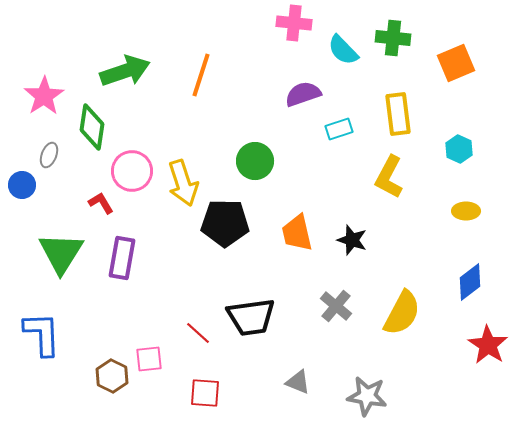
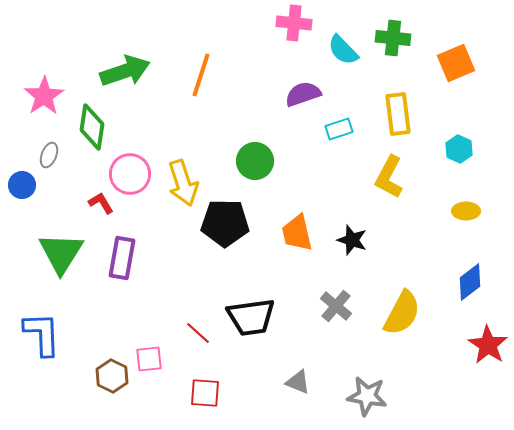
pink circle: moved 2 px left, 3 px down
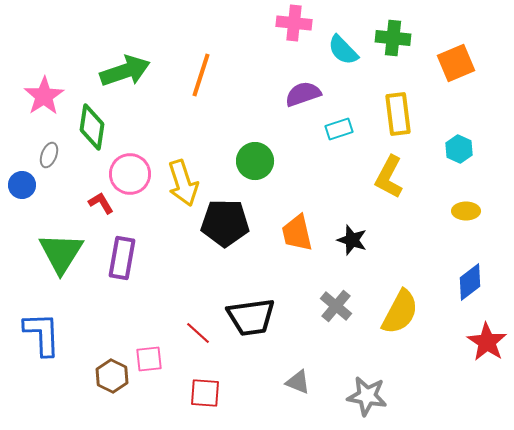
yellow semicircle: moved 2 px left, 1 px up
red star: moved 1 px left, 3 px up
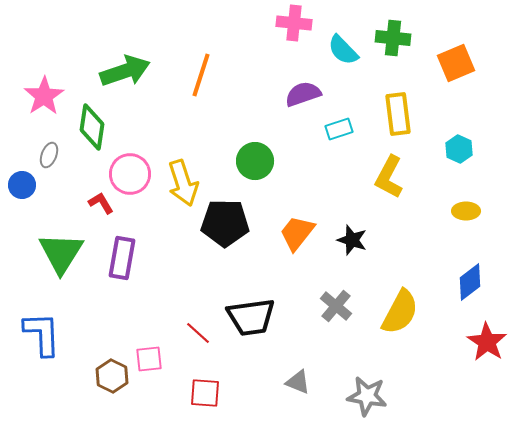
orange trapezoid: rotated 51 degrees clockwise
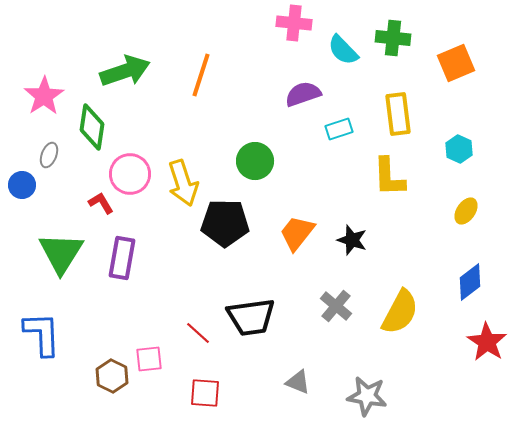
yellow L-shape: rotated 30 degrees counterclockwise
yellow ellipse: rotated 56 degrees counterclockwise
